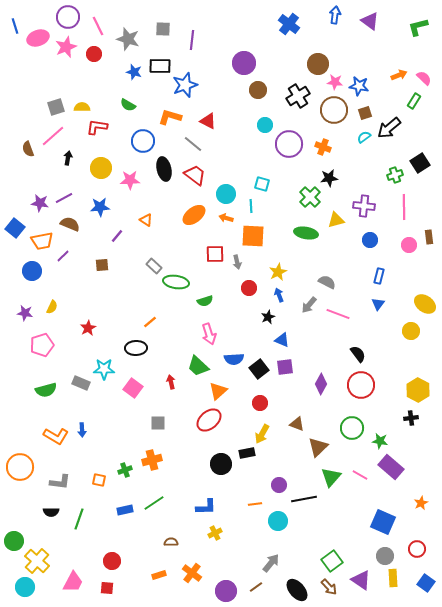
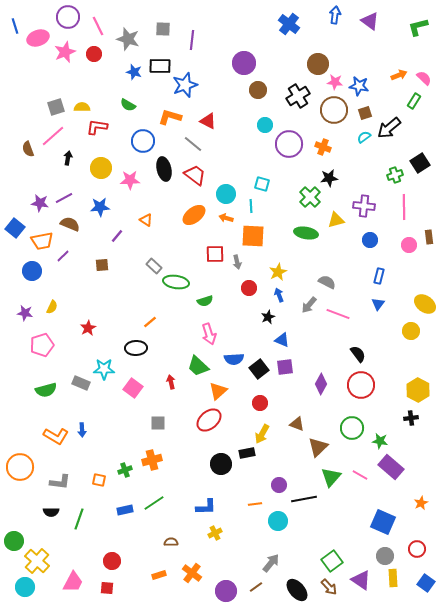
pink star at (66, 47): moved 1 px left, 5 px down
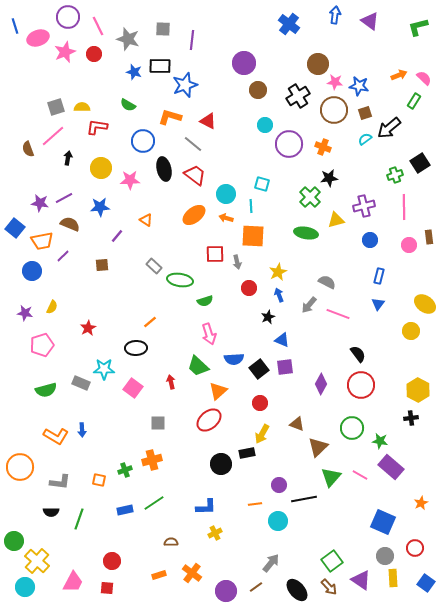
cyan semicircle at (364, 137): moved 1 px right, 2 px down
purple cross at (364, 206): rotated 20 degrees counterclockwise
green ellipse at (176, 282): moved 4 px right, 2 px up
red circle at (417, 549): moved 2 px left, 1 px up
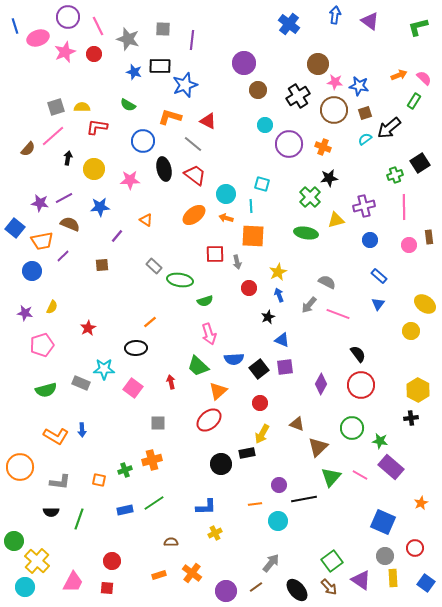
brown semicircle at (28, 149): rotated 119 degrees counterclockwise
yellow circle at (101, 168): moved 7 px left, 1 px down
blue rectangle at (379, 276): rotated 63 degrees counterclockwise
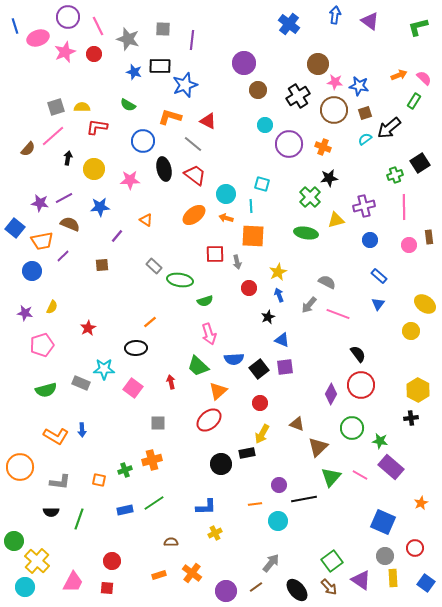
purple diamond at (321, 384): moved 10 px right, 10 px down
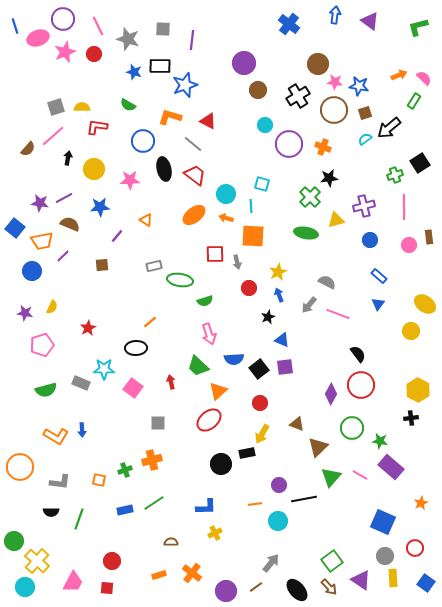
purple circle at (68, 17): moved 5 px left, 2 px down
gray rectangle at (154, 266): rotated 56 degrees counterclockwise
